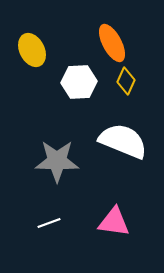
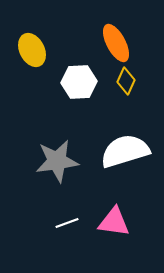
orange ellipse: moved 4 px right
white semicircle: moved 2 px right, 10 px down; rotated 39 degrees counterclockwise
gray star: rotated 9 degrees counterclockwise
white line: moved 18 px right
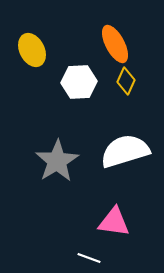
orange ellipse: moved 1 px left, 1 px down
gray star: rotated 24 degrees counterclockwise
white line: moved 22 px right, 35 px down; rotated 40 degrees clockwise
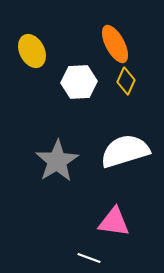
yellow ellipse: moved 1 px down
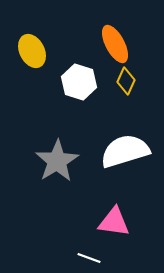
white hexagon: rotated 20 degrees clockwise
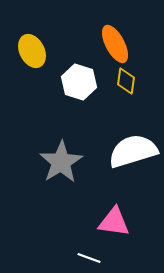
yellow diamond: rotated 16 degrees counterclockwise
white semicircle: moved 8 px right
gray star: moved 4 px right, 1 px down
